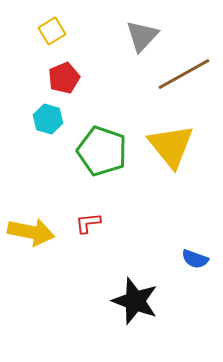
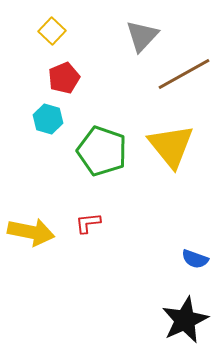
yellow square: rotated 16 degrees counterclockwise
black star: moved 50 px right, 19 px down; rotated 27 degrees clockwise
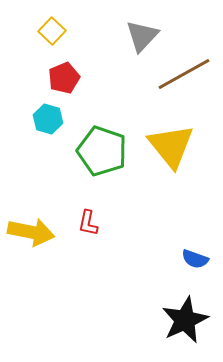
red L-shape: rotated 72 degrees counterclockwise
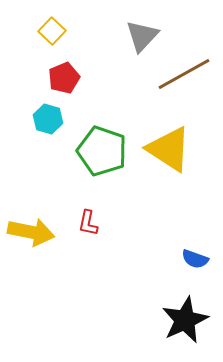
yellow triangle: moved 2 px left, 3 px down; rotated 18 degrees counterclockwise
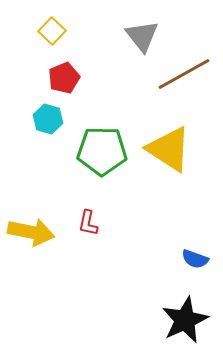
gray triangle: rotated 21 degrees counterclockwise
green pentagon: rotated 18 degrees counterclockwise
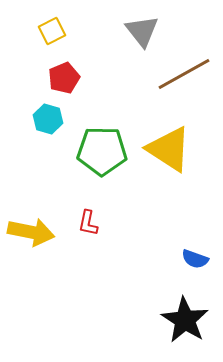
yellow square: rotated 20 degrees clockwise
gray triangle: moved 5 px up
black star: rotated 15 degrees counterclockwise
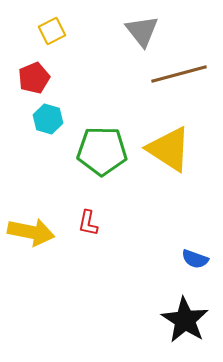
brown line: moved 5 px left; rotated 14 degrees clockwise
red pentagon: moved 30 px left
